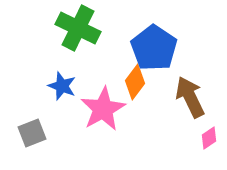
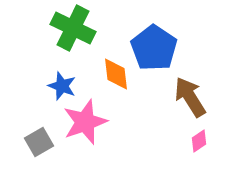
green cross: moved 5 px left
orange diamond: moved 19 px left, 8 px up; rotated 44 degrees counterclockwise
brown arrow: rotated 6 degrees counterclockwise
pink star: moved 18 px left, 13 px down; rotated 9 degrees clockwise
gray square: moved 7 px right, 9 px down; rotated 8 degrees counterclockwise
pink diamond: moved 10 px left, 3 px down
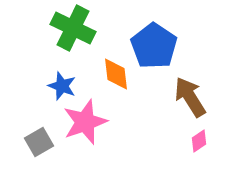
blue pentagon: moved 2 px up
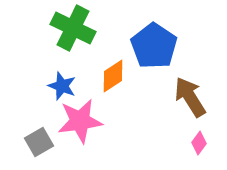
orange diamond: moved 3 px left, 2 px down; rotated 64 degrees clockwise
pink star: moved 5 px left, 1 px up; rotated 12 degrees clockwise
pink diamond: moved 2 px down; rotated 20 degrees counterclockwise
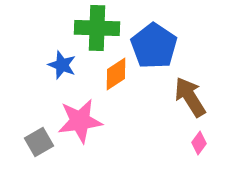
green cross: moved 24 px right; rotated 24 degrees counterclockwise
orange diamond: moved 3 px right, 2 px up
blue star: moved 21 px up
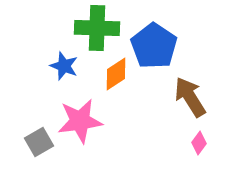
blue star: moved 2 px right, 1 px down
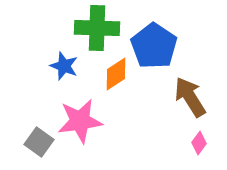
gray square: rotated 24 degrees counterclockwise
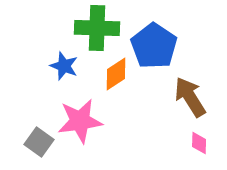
pink diamond: rotated 35 degrees counterclockwise
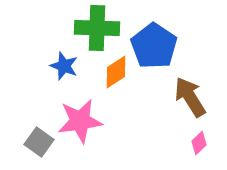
orange diamond: moved 2 px up
pink diamond: rotated 45 degrees clockwise
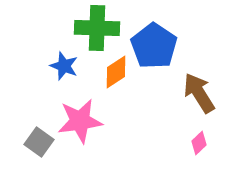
brown arrow: moved 9 px right, 4 px up
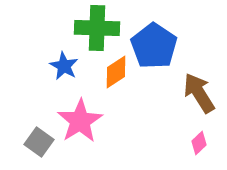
blue star: rotated 8 degrees clockwise
pink star: rotated 24 degrees counterclockwise
